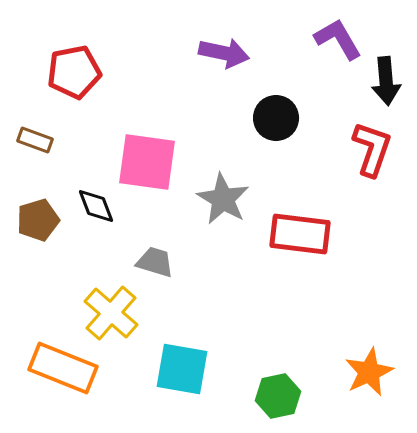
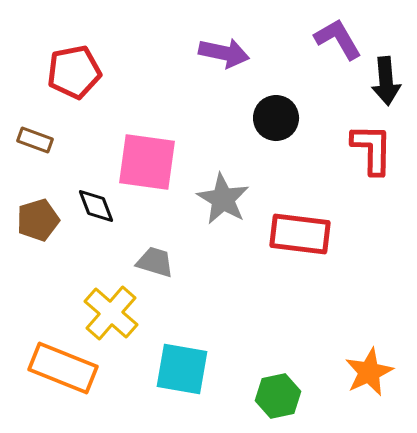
red L-shape: rotated 18 degrees counterclockwise
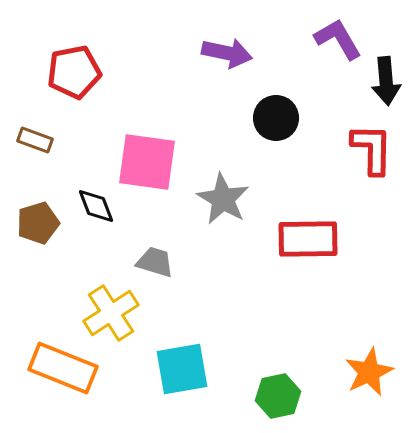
purple arrow: moved 3 px right
brown pentagon: moved 3 px down
red rectangle: moved 8 px right, 5 px down; rotated 8 degrees counterclockwise
yellow cross: rotated 16 degrees clockwise
cyan square: rotated 20 degrees counterclockwise
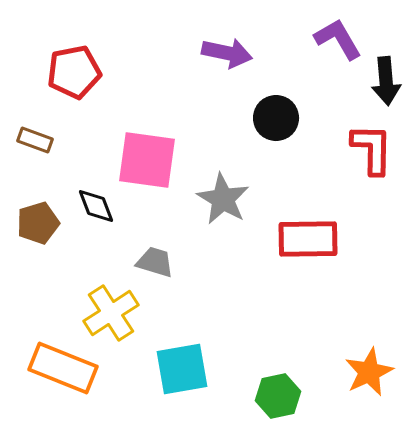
pink square: moved 2 px up
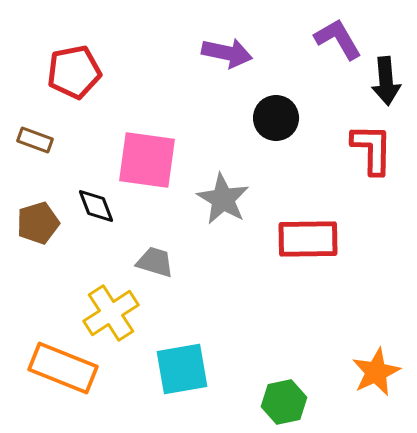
orange star: moved 7 px right
green hexagon: moved 6 px right, 6 px down
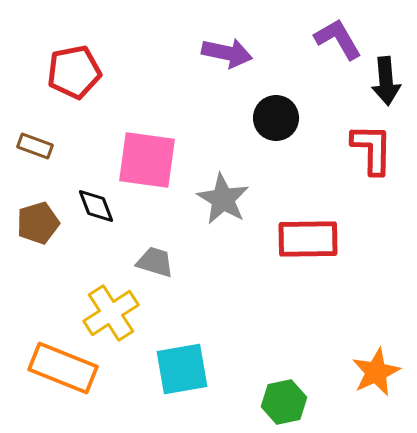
brown rectangle: moved 6 px down
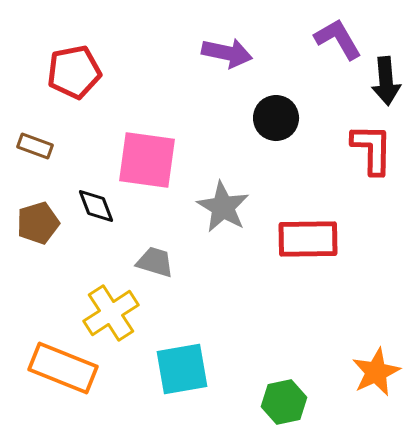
gray star: moved 8 px down
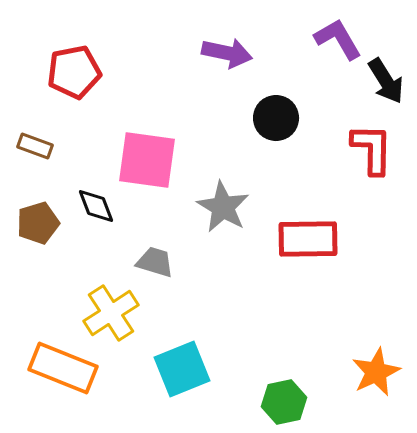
black arrow: rotated 27 degrees counterclockwise
cyan square: rotated 12 degrees counterclockwise
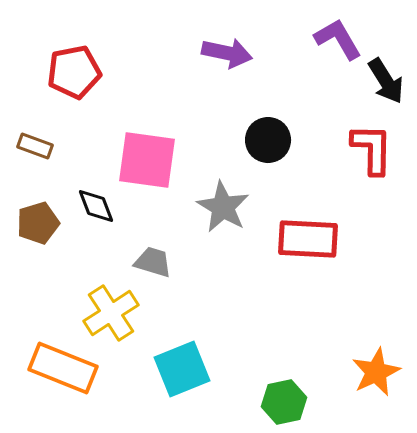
black circle: moved 8 px left, 22 px down
red rectangle: rotated 4 degrees clockwise
gray trapezoid: moved 2 px left
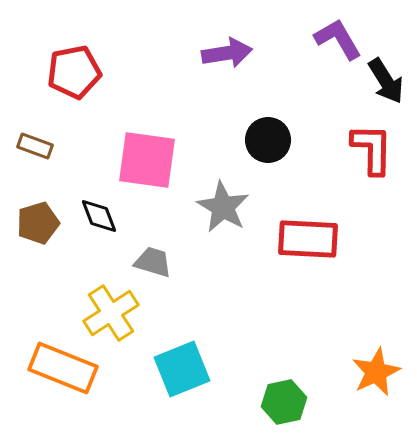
purple arrow: rotated 21 degrees counterclockwise
black diamond: moved 3 px right, 10 px down
